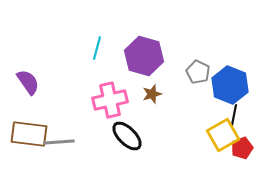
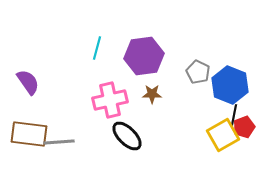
purple hexagon: rotated 24 degrees counterclockwise
brown star: rotated 18 degrees clockwise
red pentagon: moved 2 px right, 21 px up
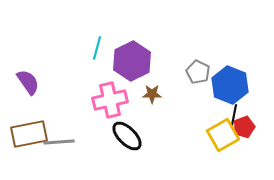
purple hexagon: moved 12 px left, 5 px down; rotated 18 degrees counterclockwise
brown rectangle: rotated 18 degrees counterclockwise
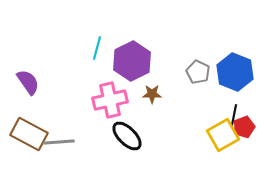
blue hexagon: moved 5 px right, 13 px up
brown rectangle: rotated 39 degrees clockwise
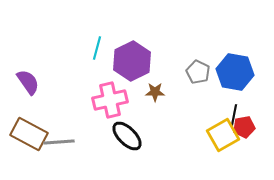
blue hexagon: rotated 12 degrees counterclockwise
brown star: moved 3 px right, 2 px up
red pentagon: rotated 10 degrees clockwise
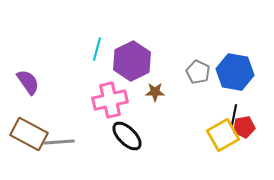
cyan line: moved 1 px down
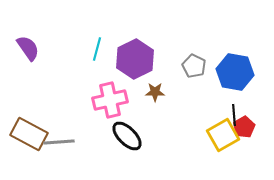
purple hexagon: moved 3 px right, 2 px up
gray pentagon: moved 4 px left, 6 px up
purple semicircle: moved 34 px up
black line: rotated 15 degrees counterclockwise
red pentagon: rotated 20 degrees counterclockwise
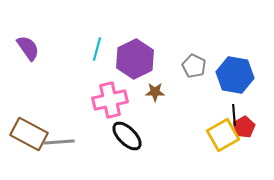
blue hexagon: moved 3 px down
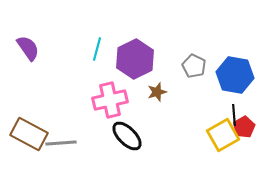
brown star: moved 2 px right; rotated 18 degrees counterclockwise
gray line: moved 2 px right, 1 px down
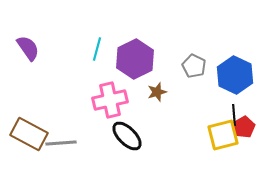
blue hexagon: rotated 15 degrees clockwise
yellow square: rotated 16 degrees clockwise
